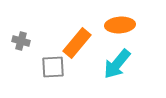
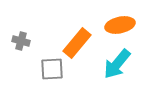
orange ellipse: rotated 8 degrees counterclockwise
gray square: moved 1 px left, 2 px down
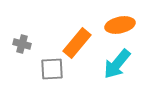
gray cross: moved 1 px right, 3 px down
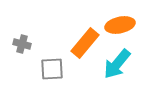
orange rectangle: moved 8 px right
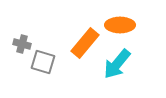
orange ellipse: rotated 12 degrees clockwise
gray square: moved 9 px left, 7 px up; rotated 20 degrees clockwise
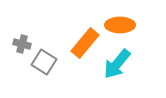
gray square: moved 1 px right; rotated 15 degrees clockwise
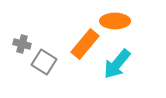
orange ellipse: moved 5 px left, 4 px up
orange rectangle: moved 1 px down
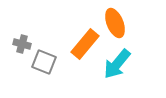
orange ellipse: moved 2 px down; rotated 68 degrees clockwise
gray square: rotated 10 degrees counterclockwise
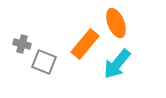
orange ellipse: moved 1 px right
